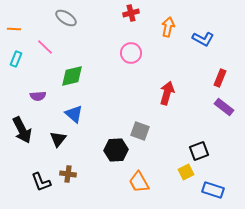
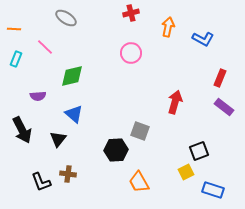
red arrow: moved 8 px right, 9 px down
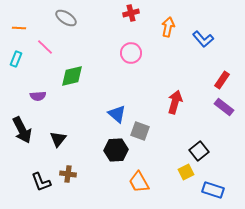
orange line: moved 5 px right, 1 px up
blue L-shape: rotated 20 degrees clockwise
red rectangle: moved 2 px right, 2 px down; rotated 12 degrees clockwise
blue triangle: moved 43 px right
black square: rotated 18 degrees counterclockwise
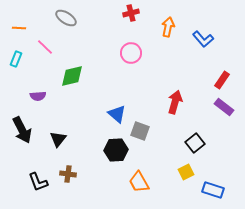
black square: moved 4 px left, 8 px up
black L-shape: moved 3 px left
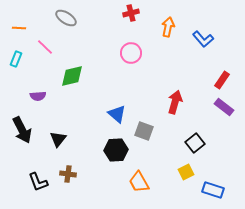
gray square: moved 4 px right
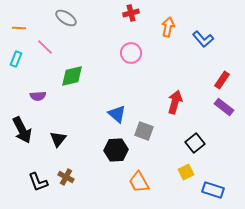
brown cross: moved 2 px left, 3 px down; rotated 21 degrees clockwise
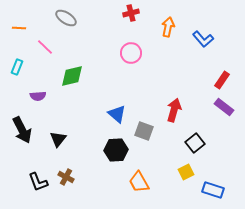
cyan rectangle: moved 1 px right, 8 px down
red arrow: moved 1 px left, 8 px down
